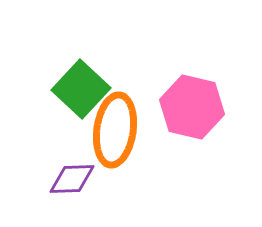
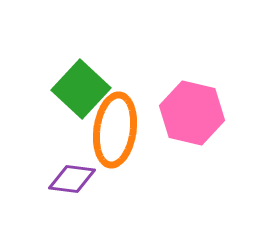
pink hexagon: moved 6 px down
purple diamond: rotated 9 degrees clockwise
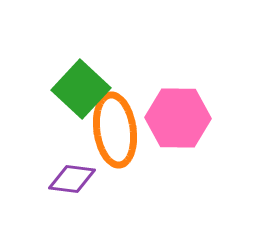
pink hexagon: moved 14 px left, 5 px down; rotated 12 degrees counterclockwise
orange ellipse: rotated 16 degrees counterclockwise
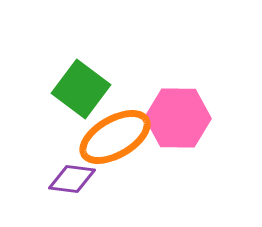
green square: rotated 6 degrees counterclockwise
orange ellipse: moved 7 px down; rotated 68 degrees clockwise
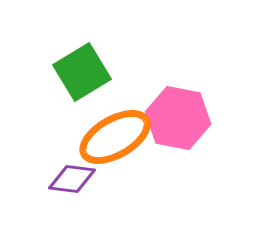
green square: moved 1 px right, 17 px up; rotated 22 degrees clockwise
pink hexagon: rotated 10 degrees clockwise
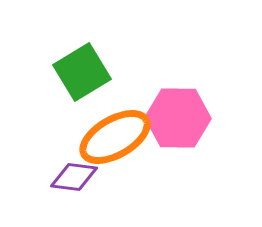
pink hexagon: rotated 10 degrees counterclockwise
purple diamond: moved 2 px right, 2 px up
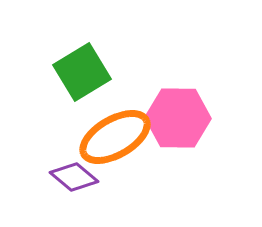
purple diamond: rotated 33 degrees clockwise
